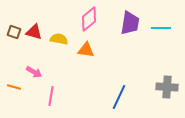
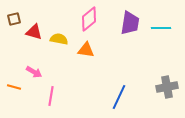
brown square: moved 13 px up; rotated 32 degrees counterclockwise
gray cross: rotated 15 degrees counterclockwise
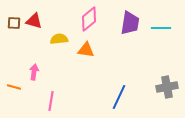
brown square: moved 4 px down; rotated 16 degrees clockwise
red triangle: moved 11 px up
yellow semicircle: rotated 18 degrees counterclockwise
pink arrow: rotated 112 degrees counterclockwise
pink line: moved 5 px down
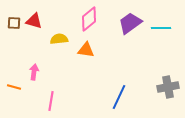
purple trapezoid: rotated 135 degrees counterclockwise
gray cross: moved 1 px right
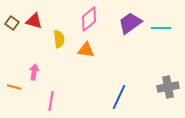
brown square: moved 2 px left; rotated 32 degrees clockwise
yellow semicircle: rotated 90 degrees clockwise
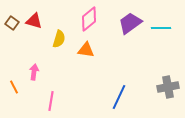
yellow semicircle: rotated 24 degrees clockwise
orange line: rotated 48 degrees clockwise
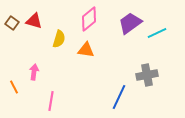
cyan line: moved 4 px left, 5 px down; rotated 24 degrees counterclockwise
gray cross: moved 21 px left, 12 px up
